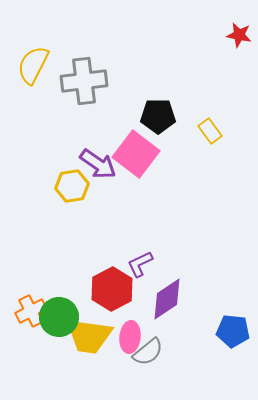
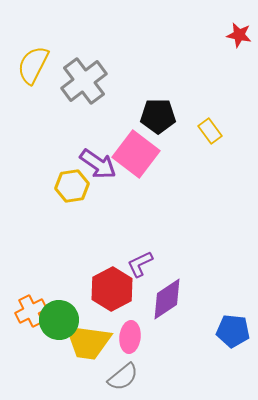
gray cross: rotated 30 degrees counterclockwise
green circle: moved 3 px down
yellow trapezoid: moved 1 px left, 6 px down
gray semicircle: moved 25 px left, 25 px down
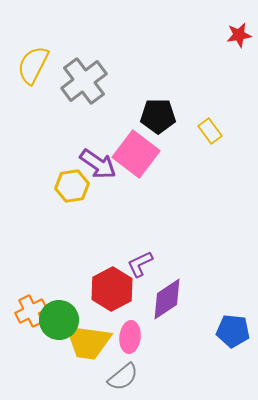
red star: rotated 20 degrees counterclockwise
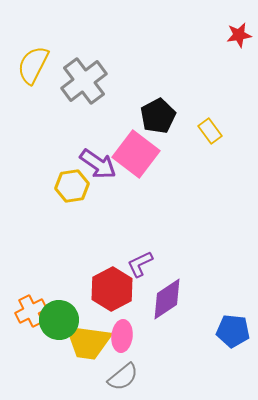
black pentagon: rotated 28 degrees counterclockwise
pink ellipse: moved 8 px left, 1 px up
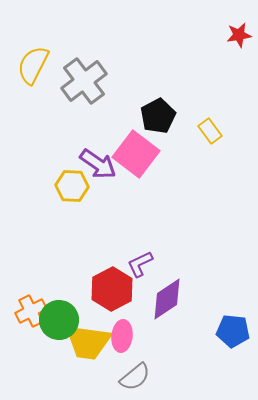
yellow hexagon: rotated 12 degrees clockwise
gray semicircle: moved 12 px right
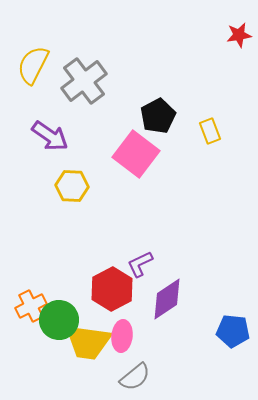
yellow rectangle: rotated 15 degrees clockwise
purple arrow: moved 48 px left, 28 px up
orange cross: moved 5 px up
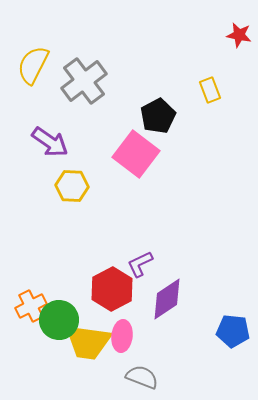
red star: rotated 20 degrees clockwise
yellow rectangle: moved 41 px up
purple arrow: moved 6 px down
gray semicircle: moved 7 px right; rotated 120 degrees counterclockwise
